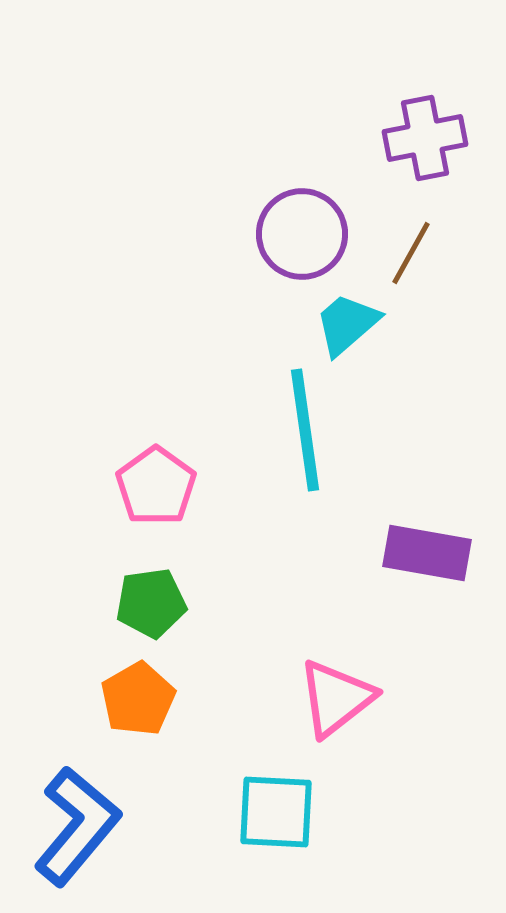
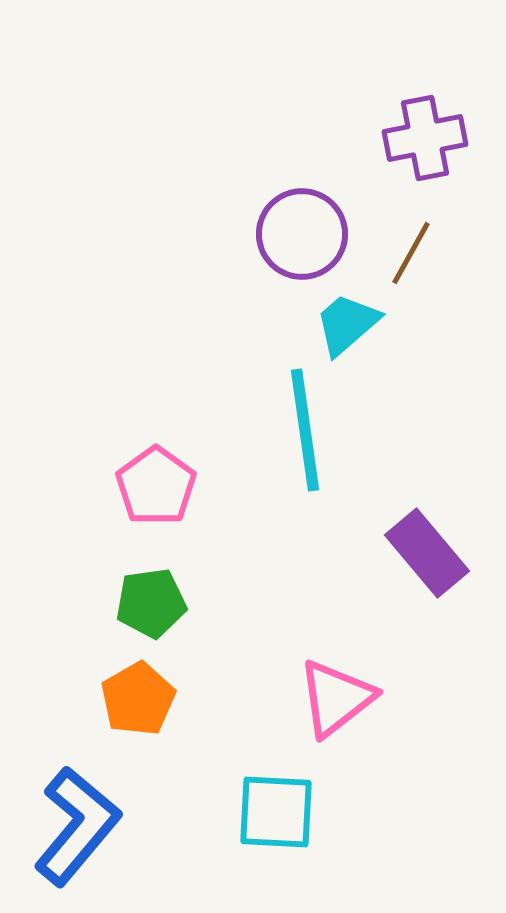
purple rectangle: rotated 40 degrees clockwise
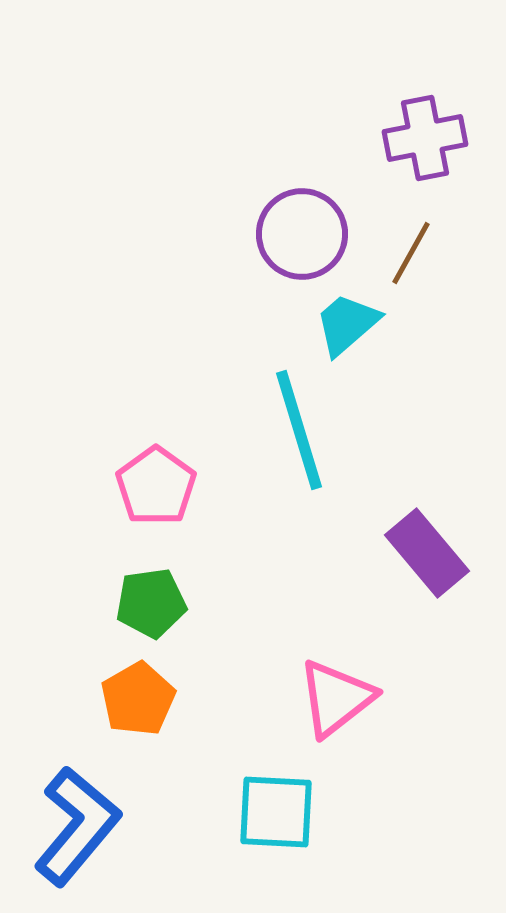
cyan line: moved 6 px left; rotated 9 degrees counterclockwise
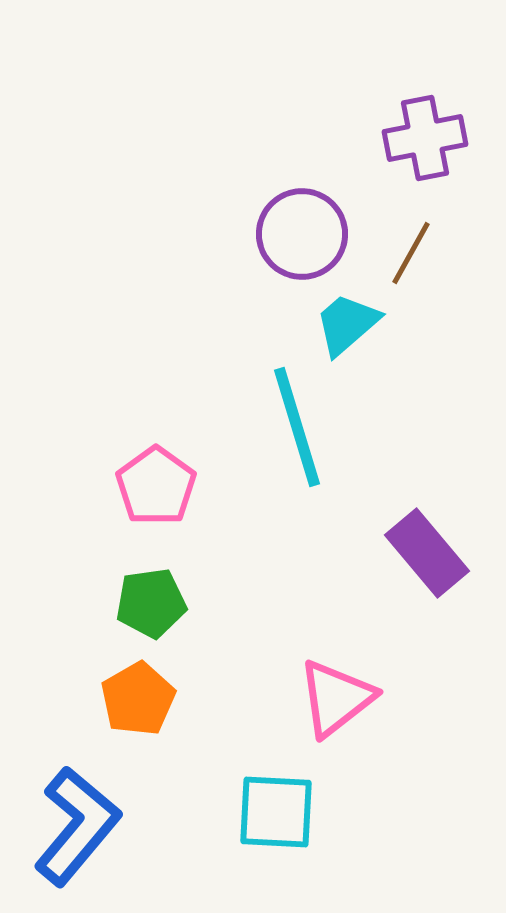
cyan line: moved 2 px left, 3 px up
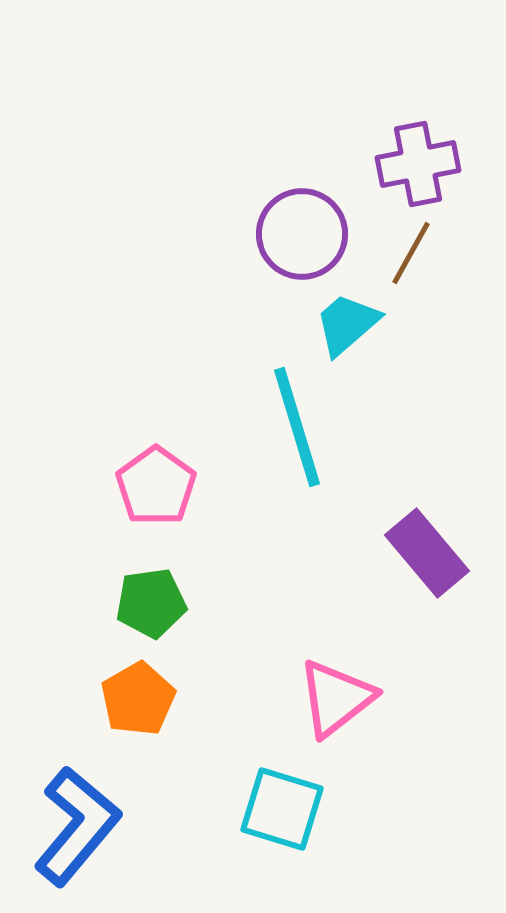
purple cross: moved 7 px left, 26 px down
cyan square: moved 6 px right, 3 px up; rotated 14 degrees clockwise
